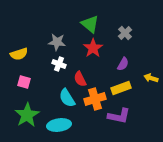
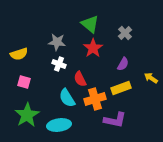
yellow arrow: rotated 16 degrees clockwise
purple L-shape: moved 4 px left, 4 px down
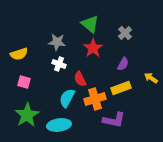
cyan semicircle: rotated 60 degrees clockwise
purple L-shape: moved 1 px left
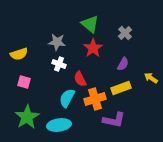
green star: moved 2 px down
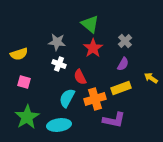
gray cross: moved 8 px down
red semicircle: moved 2 px up
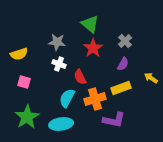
cyan ellipse: moved 2 px right, 1 px up
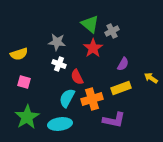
gray cross: moved 13 px left, 10 px up; rotated 16 degrees clockwise
red semicircle: moved 3 px left
orange cross: moved 3 px left
cyan ellipse: moved 1 px left
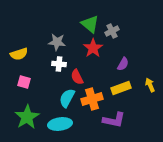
white cross: rotated 16 degrees counterclockwise
yellow arrow: moved 1 px left, 7 px down; rotated 32 degrees clockwise
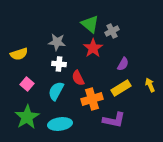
red semicircle: moved 1 px right, 1 px down
pink square: moved 3 px right, 2 px down; rotated 24 degrees clockwise
yellow rectangle: rotated 12 degrees counterclockwise
cyan semicircle: moved 11 px left, 7 px up
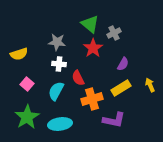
gray cross: moved 2 px right, 2 px down
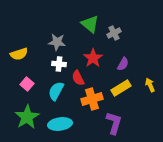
red star: moved 10 px down
purple L-shape: moved 3 px down; rotated 85 degrees counterclockwise
